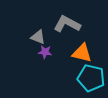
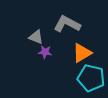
gray triangle: moved 2 px left
orange triangle: rotated 45 degrees counterclockwise
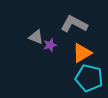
gray L-shape: moved 7 px right
purple star: moved 5 px right, 7 px up; rotated 24 degrees counterclockwise
cyan pentagon: moved 2 px left
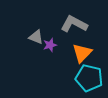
orange triangle: rotated 15 degrees counterclockwise
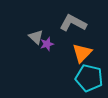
gray L-shape: moved 1 px left, 1 px up
gray triangle: rotated 21 degrees clockwise
purple star: moved 3 px left, 1 px up
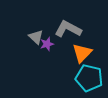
gray L-shape: moved 5 px left, 6 px down
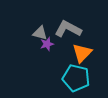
gray triangle: moved 4 px right, 4 px up; rotated 28 degrees counterclockwise
cyan pentagon: moved 13 px left
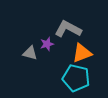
gray triangle: moved 10 px left, 20 px down
orange triangle: rotated 25 degrees clockwise
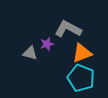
cyan pentagon: moved 5 px right; rotated 8 degrees clockwise
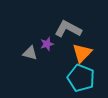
orange triangle: rotated 25 degrees counterclockwise
